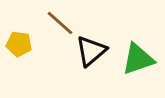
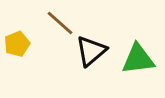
yellow pentagon: moved 2 px left; rotated 30 degrees counterclockwise
green triangle: rotated 12 degrees clockwise
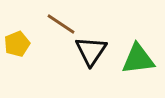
brown line: moved 1 px right, 1 px down; rotated 8 degrees counterclockwise
black triangle: rotated 16 degrees counterclockwise
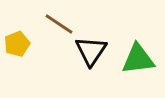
brown line: moved 2 px left
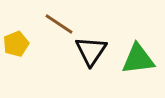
yellow pentagon: moved 1 px left
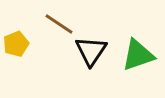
green triangle: moved 4 px up; rotated 12 degrees counterclockwise
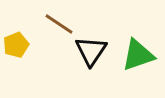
yellow pentagon: moved 1 px down
